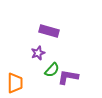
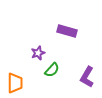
purple rectangle: moved 18 px right
purple L-shape: moved 19 px right; rotated 70 degrees counterclockwise
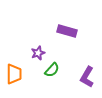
orange trapezoid: moved 1 px left, 9 px up
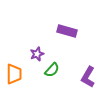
purple star: moved 1 px left, 1 px down
purple L-shape: moved 1 px right
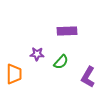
purple rectangle: rotated 18 degrees counterclockwise
purple star: rotated 24 degrees clockwise
green semicircle: moved 9 px right, 8 px up
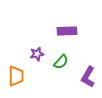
purple star: rotated 16 degrees counterclockwise
orange trapezoid: moved 2 px right, 2 px down
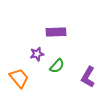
purple rectangle: moved 11 px left, 1 px down
green semicircle: moved 4 px left, 4 px down
orange trapezoid: moved 3 px right, 2 px down; rotated 40 degrees counterclockwise
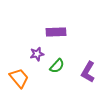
purple L-shape: moved 5 px up
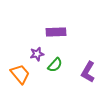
green semicircle: moved 2 px left, 1 px up
orange trapezoid: moved 1 px right, 4 px up
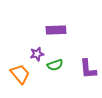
purple rectangle: moved 2 px up
green semicircle: rotated 28 degrees clockwise
purple L-shape: moved 3 px up; rotated 35 degrees counterclockwise
